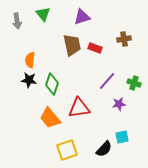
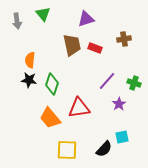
purple triangle: moved 4 px right, 2 px down
purple star: rotated 24 degrees counterclockwise
yellow square: rotated 20 degrees clockwise
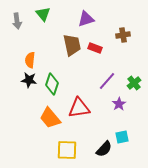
brown cross: moved 1 px left, 4 px up
green cross: rotated 32 degrees clockwise
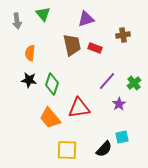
orange semicircle: moved 7 px up
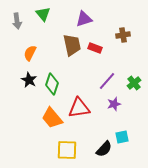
purple triangle: moved 2 px left
orange semicircle: rotated 21 degrees clockwise
black star: rotated 21 degrees clockwise
purple star: moved 5 px left; rotated 16 degrees clockwise
orange trapezoid: moved 2 px right
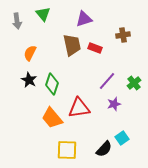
cyan square: moved 1 px down; rotated 24 degrees counterclockwise
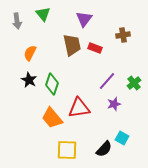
purple triangle: rotated 36 degrees counterclockwise
cyan square: rotated 24 degrees counterclockwise
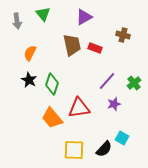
purple triangle: moved 2 px up; rotated 24 degrees clockwise
brown cross: rotated 24 degrees clockwise
yellow square: moved 7 px right
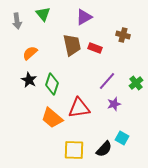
orange semicircle: rotated 21 degrees clockwise
green cross: moved 2 px right
orange trapezoid: rotated 10 degrees counterclockwise
